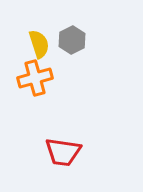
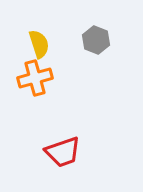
gray hexagon: moved 24 px right; rotated 12 degrees counterclockwise
red trapezoid: rotated 27 degrees counterclockwise
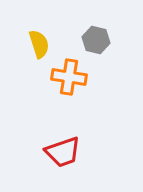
gray hexagon: rotated 8 degrees counterclockwise
orange cross: moved 34 px right, 1 px up; rotated 24 degrees clockwise
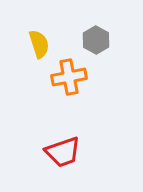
gray hexagon: rotated 16 degrees clockwise
orange cross: rotated 20 degrees counterclockwise
